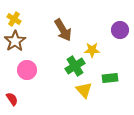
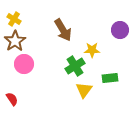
pink circle: moved 3 px left, 6 px up
yellow triangle: rotated 18 degrees clockwise
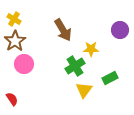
yellow star: moved 1 px left, 1 px up
green rectangle: rotated 21 degrees counterclockwise
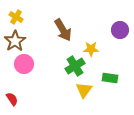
yellow cross: moved 2 px right, 2 px up
green rectangle: rotated 35 degrees clockwise
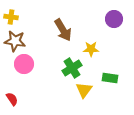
yellow cross: moved 5 px left; rotated 24 degrees counterclockwise
purple circle: moved 6 px left, 11 px up
brown star: rotated 30 degrees counterclockwise
green cross: moved 3 px left, 2 px down
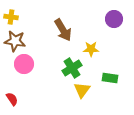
yellow triangle: moved 2 px left
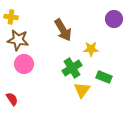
brown star: moved 3 px right, 1 px up
green rectangle: moved 6 px left, 1 px up; rotated 14 degrees clockwise
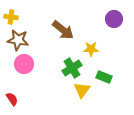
brown arrow: rotated 20 degrees counterclockwise
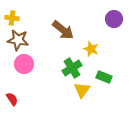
yellow cross: moved 1 px right, 1 px down
yellow star: rotated 21 degrees clockwise
